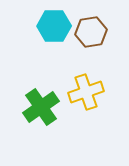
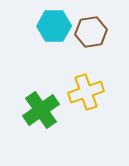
green cross: moved 3 px down
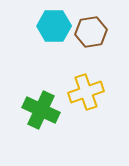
green cross: rotated 30 degrees counterclockwise
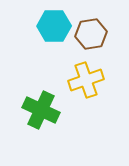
brown hexagon: moved 2 px down
yellow cross: moved 12 px up
